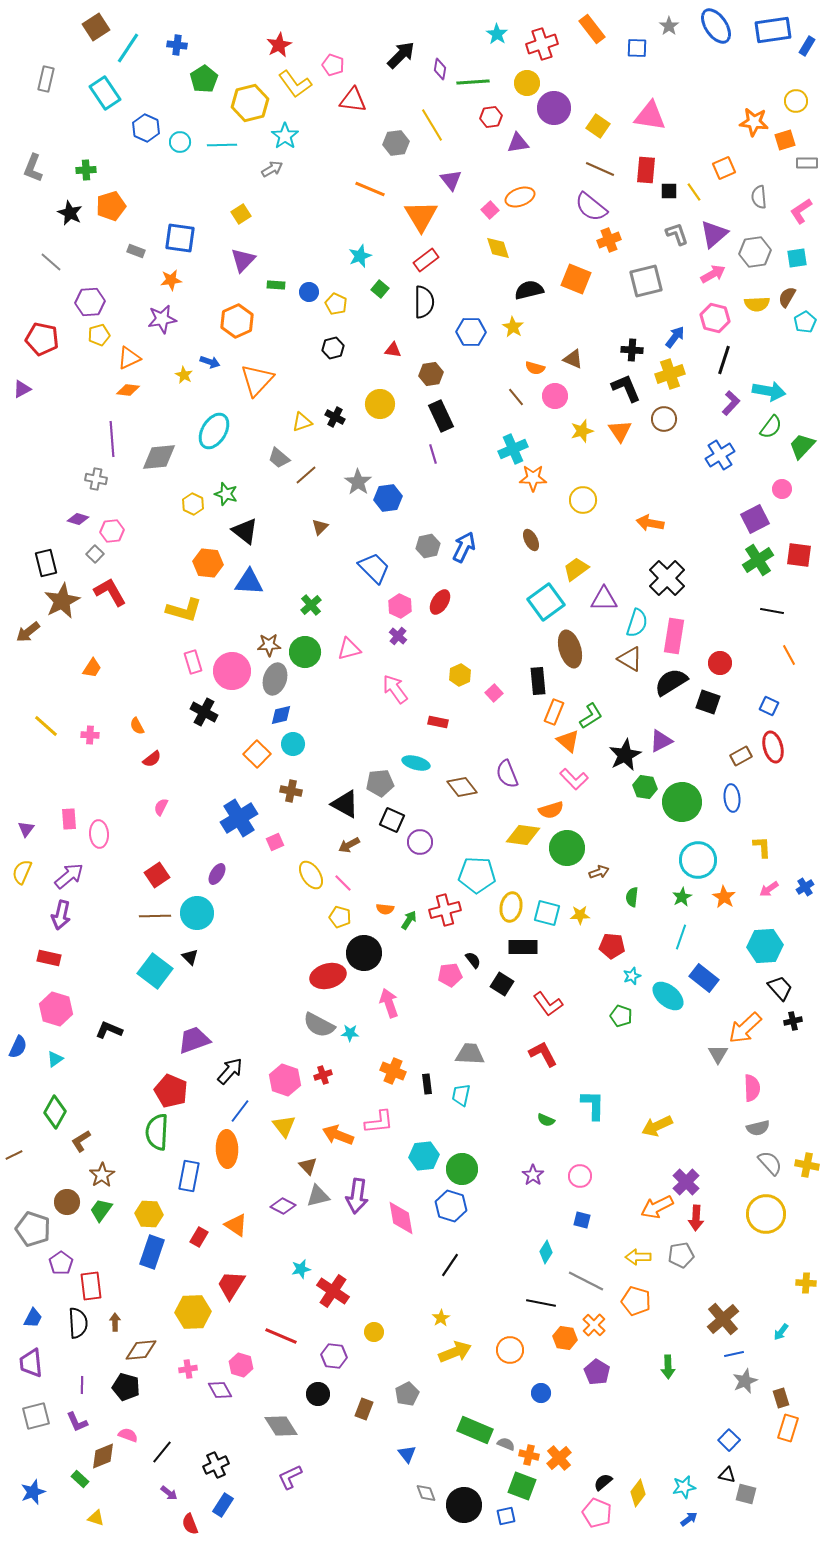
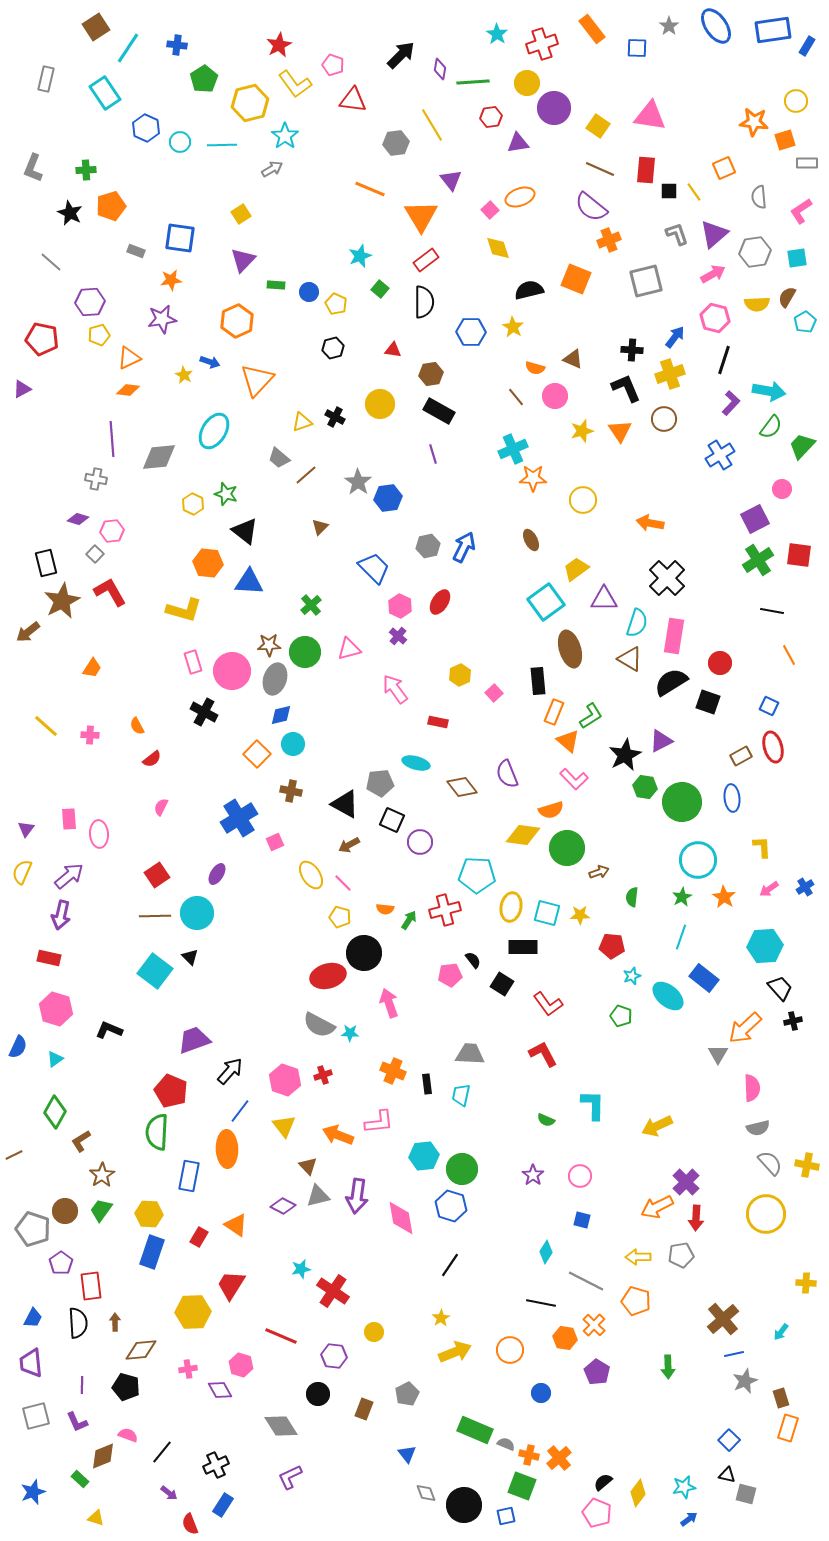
black rectangle at (441, 416): moved 2 px left, 5 px up; rotated 36 degrees counterclockwise
brown circle at (67, 1202): moved 2 px left, 9 px down
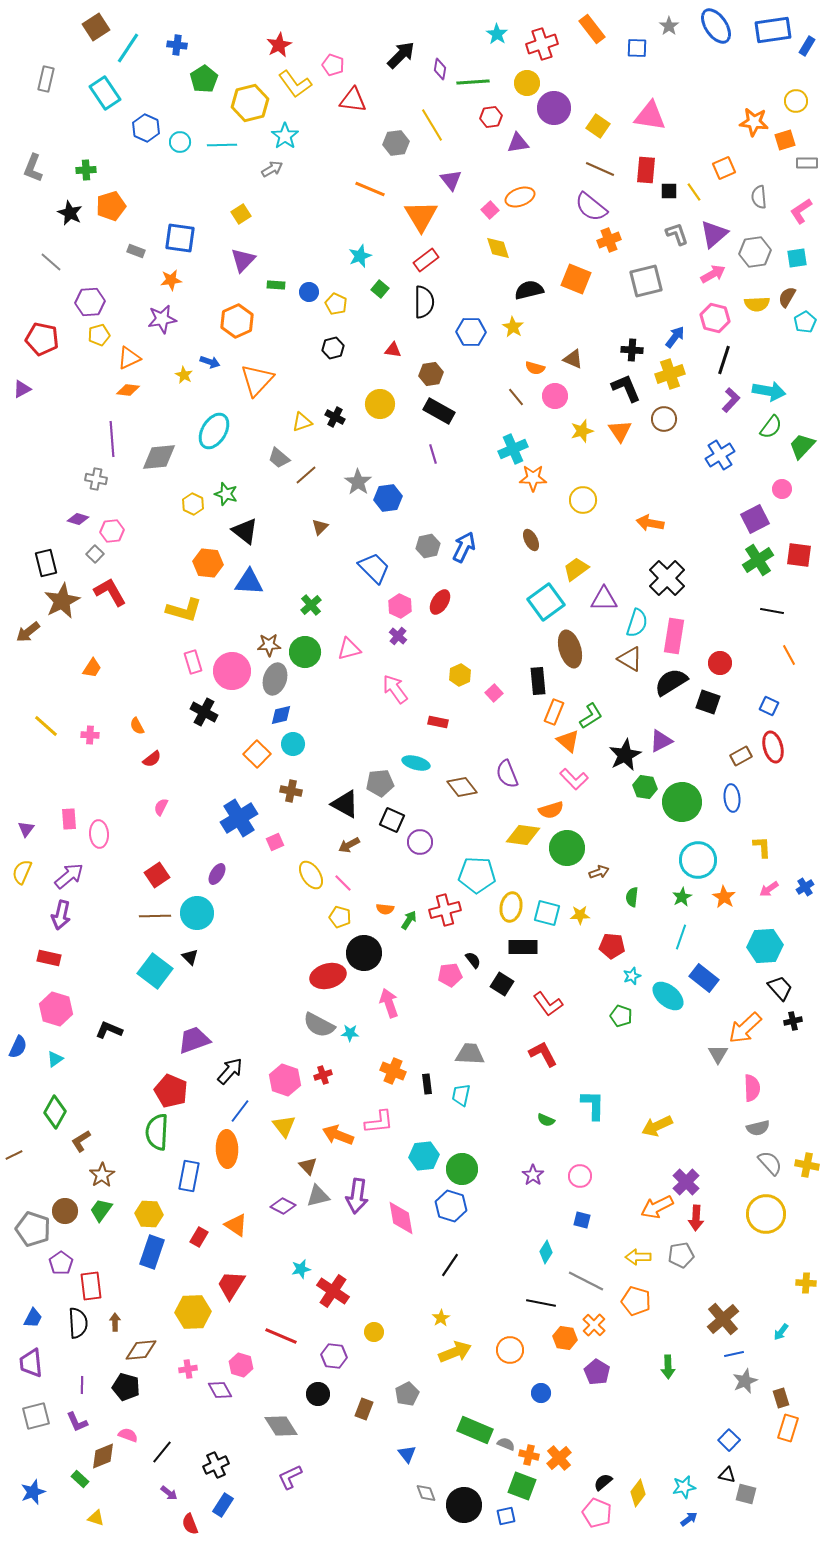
purple L-shape at (731, 403): moved 3 px up
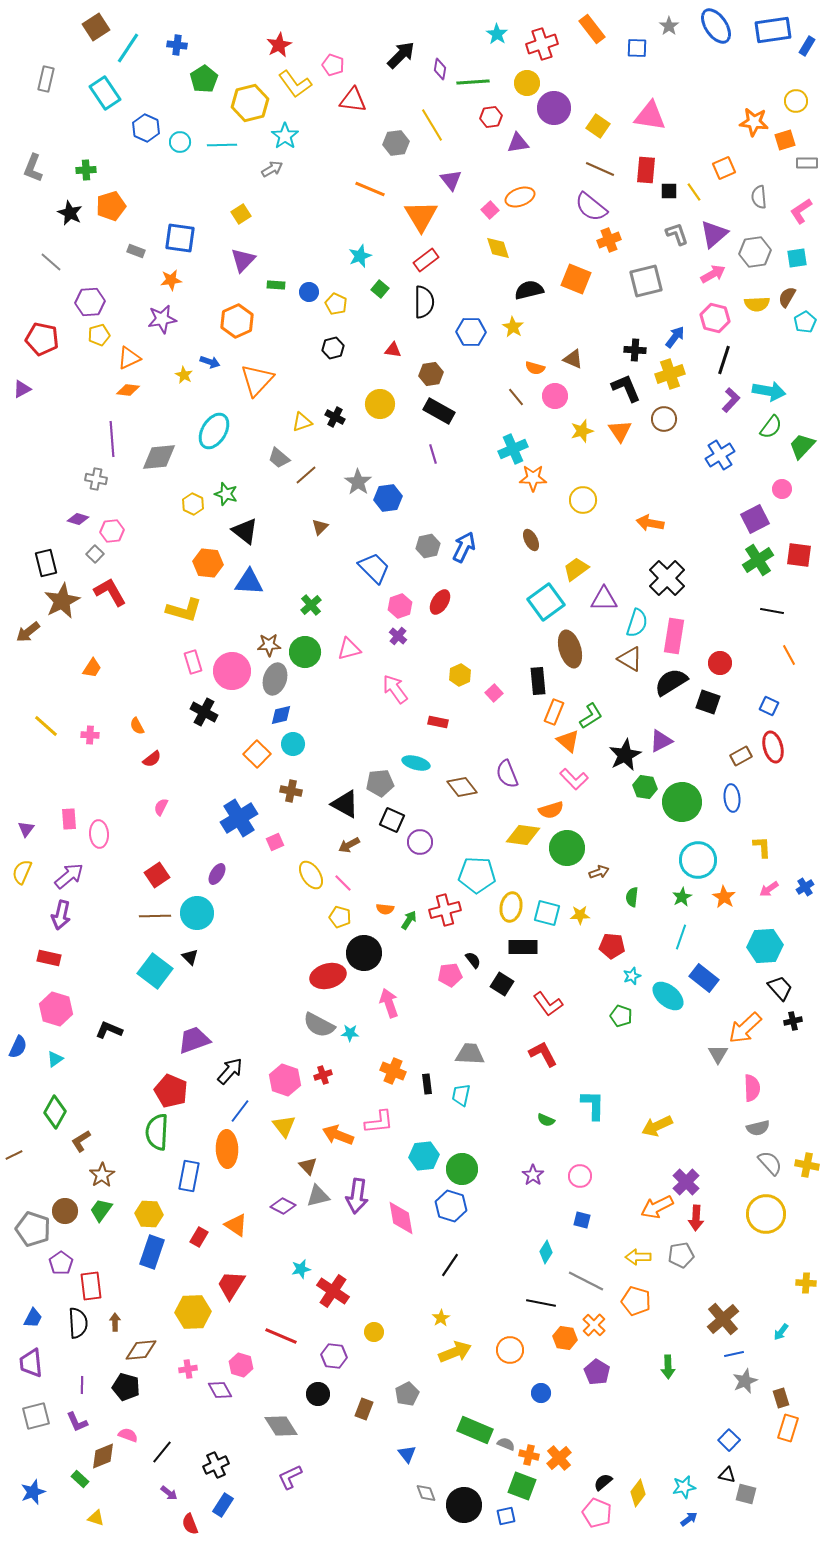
black cross at (632, 350): moved 3 px right
pink hexagon at (400, 606): rotated 15 degrees clockwise
